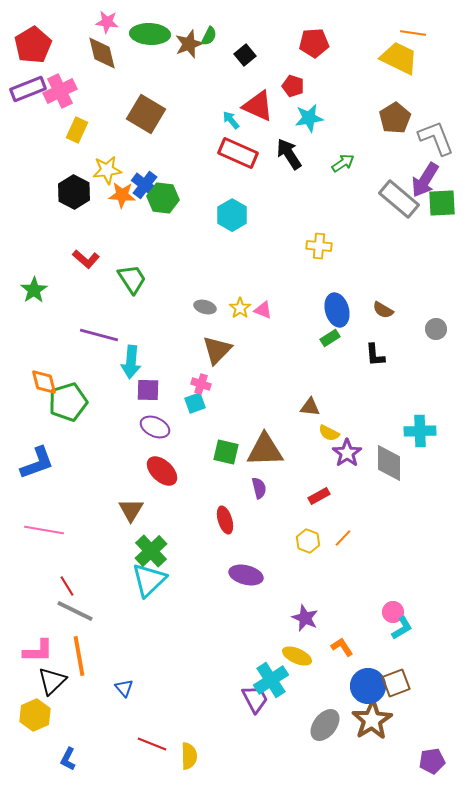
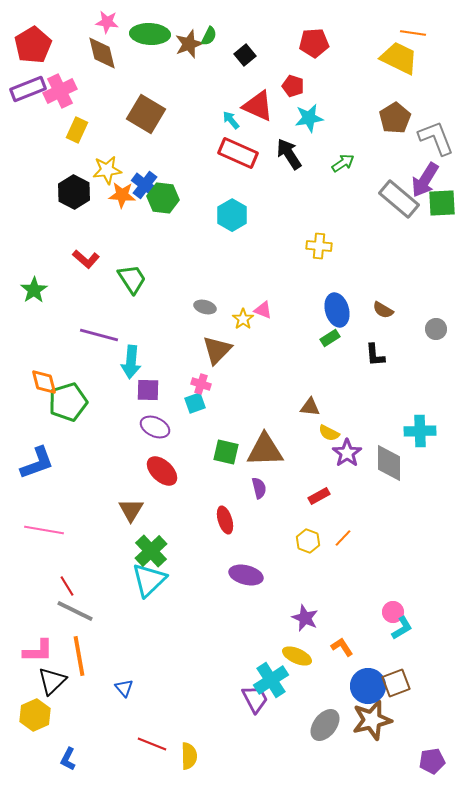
yellow star at (240, 308): moved 3 px right, 11 px down
brown star at (372, 720): rotated 18 degrees clockwise
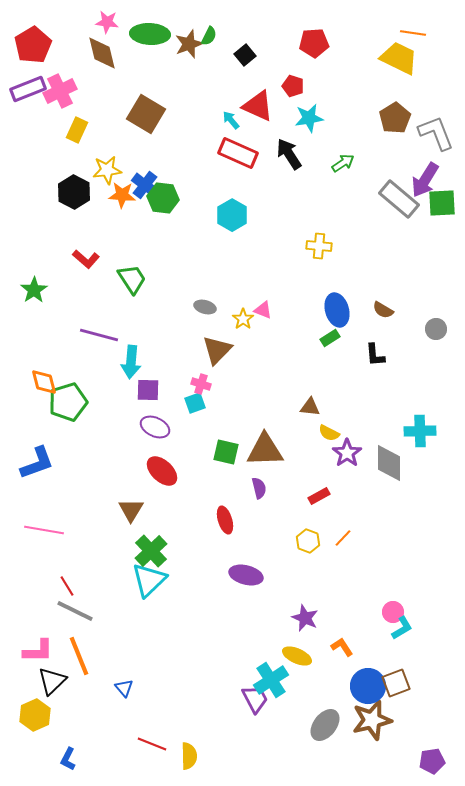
gray L-shape at (436, 138): moved 5 px up
orange line at (79, 656): rotated 12 degrees counterclockwise
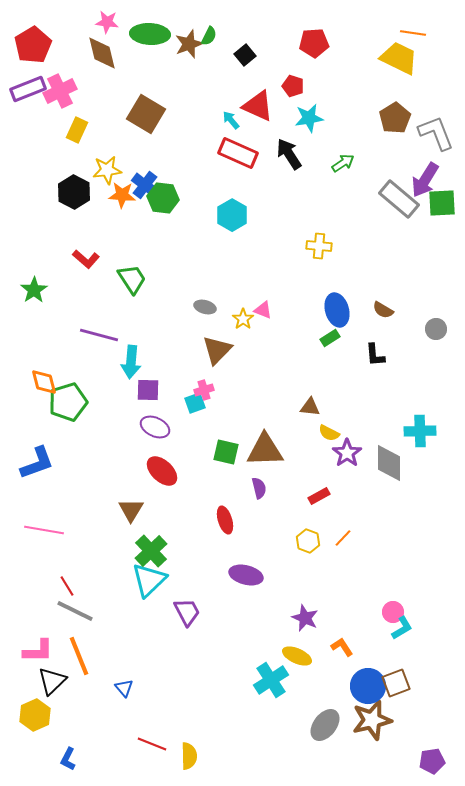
pink cross at (201, 384): moved 3 px right, 6 px down; rotated 36 degrees counterclockwise
purple trapezoid at (255, 699): moved 68 px left, 87 px up
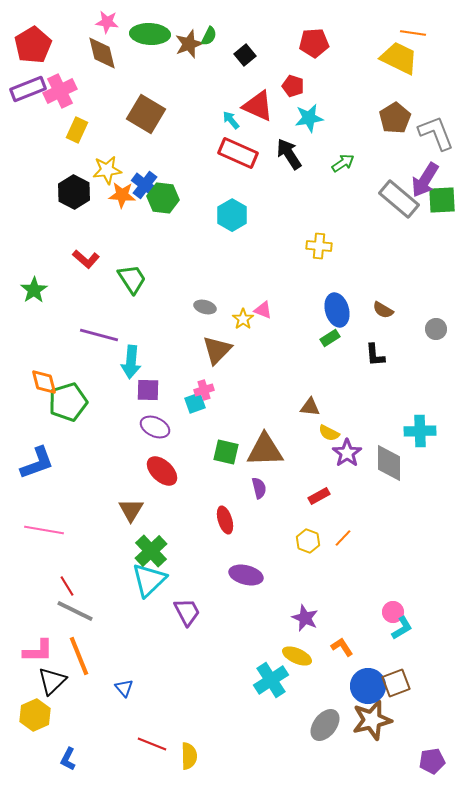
green square at (442, 203): moved 3 px up
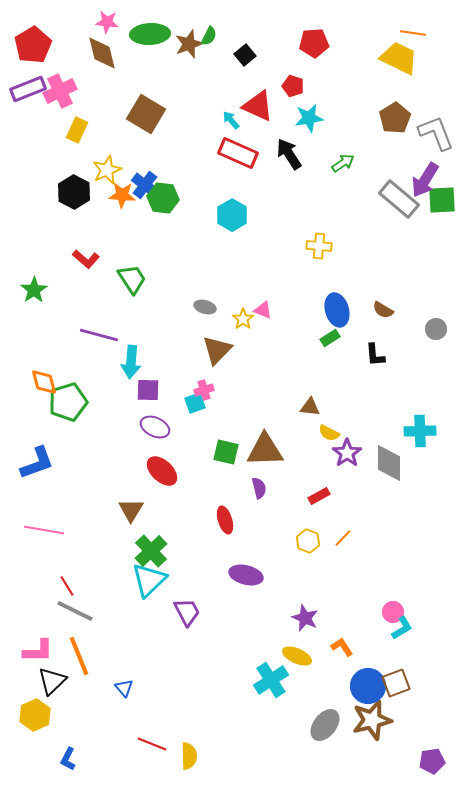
green ellipse at (150, 34): rotated 6 degrees counterclockwise
yellow star at (107, 170): rotated 16 degrees counterclockwise
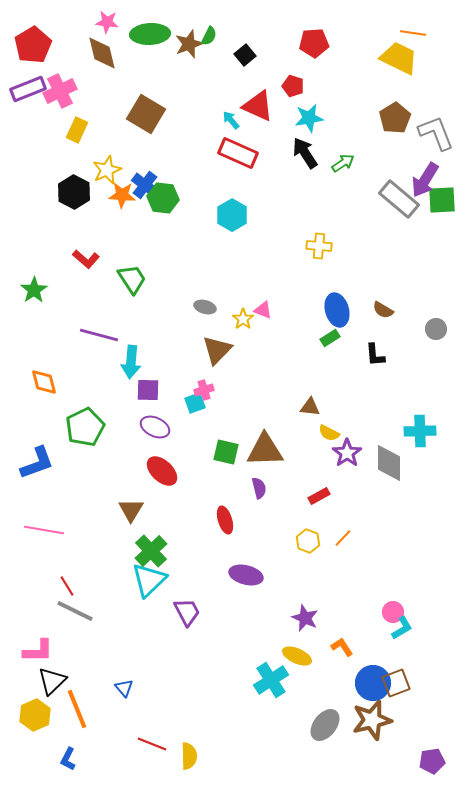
black arrow at (289, 154): moved 16 px right, 1 px up
green pentagon at (68, 402): moved 17 px right, 25 px down; rotated 9 degrees counterclockwise
orange line at (79, 656): moved 2 px left, 53 px down
blue circle at (368, 686): moved 5 px right, 3 px up
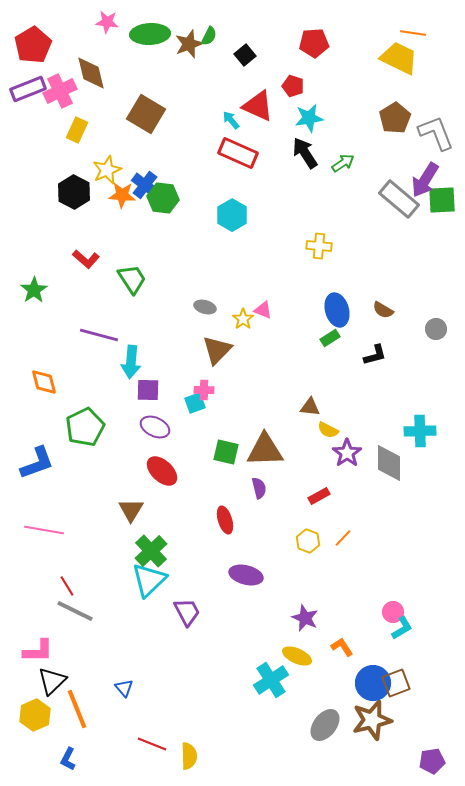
brown diamond at (102, 53): moved 11 px left, 20 px down
black L-shape at (375, 355): rotated 100 degrees counterclockwise
pink cross at (204, 390): rotated 18 degrees clockwise
yellow semicircle at (329, 433): moved 1 px left, 3 px up
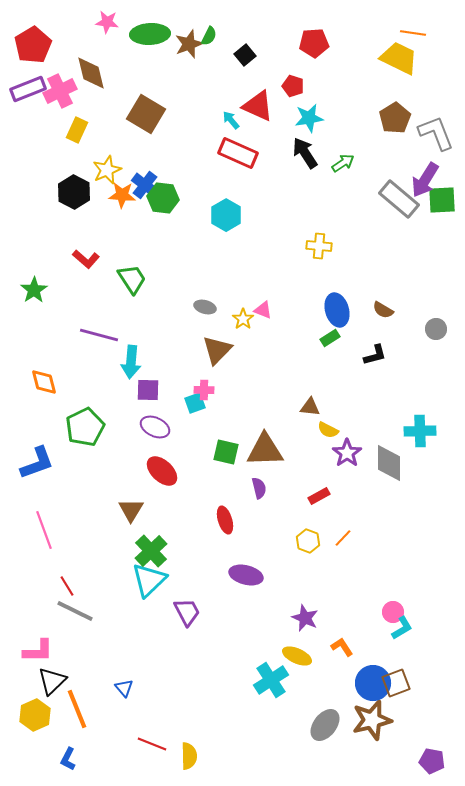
cyan hexagon at (232, 215): moved 6 px left
pink line at (44, 530): rotated 60 degrees clockwise
purple pentagon at (432, 761): rotated 20 degrees clockwise
